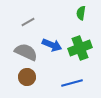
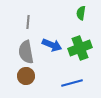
gray line: rotated 56 degrees counterclockwise
gray semicircle: rotated 125 degrees counterclockwise
brown circle: moved 1 px left, 1 px up
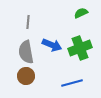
green semicircle: rotated 56 degrees clockwise
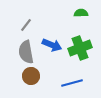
green semicircle: rotated 24 degrees clockwise
gray line: moved 2 px left, 3 px down; rotated 32 degrees clockwise
brown circle: moved 5 px right
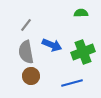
green cross: moved 3 px right, 4 px down
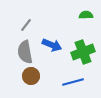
green semicircle: moved 5 px right, 2 px down
gray semicircle: moved 1 px left
blue line: moved 1 px right, 1 px up
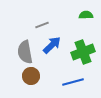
gray line: moved 16 px right; rotated 32 degrees clockwise
blue arrow: rotated 66 degrees counterclockwise
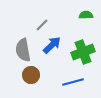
gray line: rotated 24 degrees counterclockwise
gray semicircle: moved 2 px left, 2 px up
brown circle: moved 1 px up
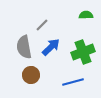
blue arrow: moved 1 px left, 2 px down
gray semicircle: moved 1 px right, 3 px up
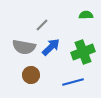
gray semicircle: rotated 70 degrees counterclockwise
